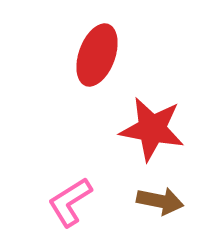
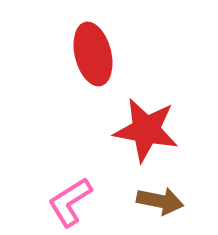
red ellipse: moved 4 px left, 1 px up; rotated 34 degrees counterclockwise
red star: moved 6 px left, 1 px down
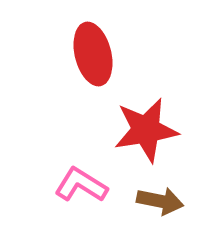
red star: rotated 20 degrees counterclockwise
pink L-shape: moved 11 px right, 17 px up; rotated 64 degrees clockwise
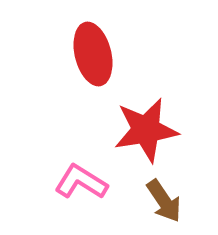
pink L-shape: moved 3 px up
brown arrow: moved 4 px right; rotated 45 degrees clockwise
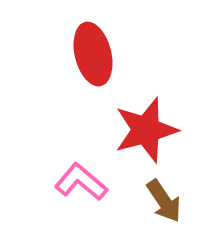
red star: rotated 6 degrees counterclockwise
pink L-shape: rotated 8 degrees clockwise
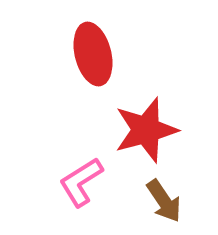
pink L-shape: rotated 72 degrees counterclockwise
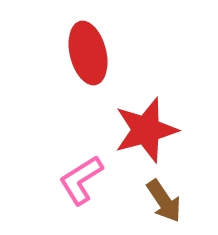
red ellipse: moved 5 px left, 1 px up
pink L-shape: moved 2 px up
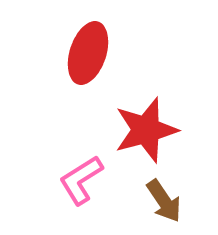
red ellipse: rotated 32 degrees clockwise
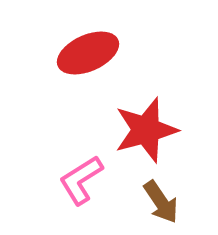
red ellipse: rotated 48 degrees clockwise
brown arrow: moved 3 px left, 1 px down
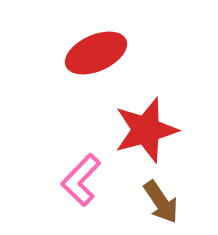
red ellipse: moved 8 px right
pink L-shape: rotated 14 degrees counterclockwise
